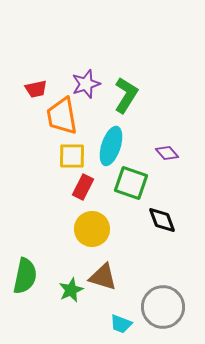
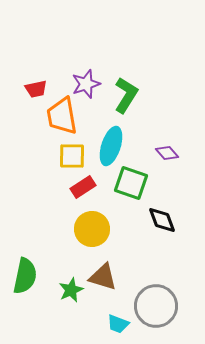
red rectangle: rotated 30 degrees clockwise
gray circle: moved 7 px left, 1 px up
cyan trapezoid: moved 3 px left
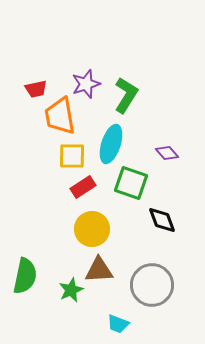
orange trapezoid: moved 2 px left
cyan ellipse: moved 2 px up
brown triangle: moved 4 px left, 7 px up; rotated 20 degrees counterclockwise
gray circle: moved 4 px left, 21 px up
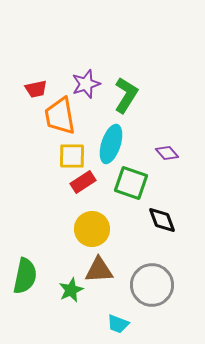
red rectangle: moved 5 px up
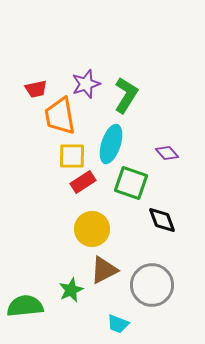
brown triangle: moved 5 px right; rotated 24 degrees counterclockwise
green semicircle: moved 30 px down; rotated 108 degrees counterclockwise
